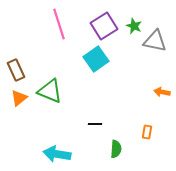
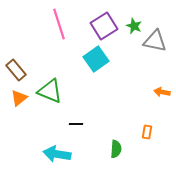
brown rectangle: rotated 15 degrees counterclockwise
black line: moved 19 px left
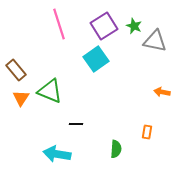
orange triangle: moved 2 px right; rotated 18 degrees counterclockwise
